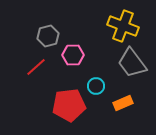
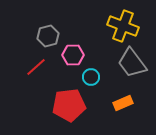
cyan circle: moved 5 px left, 9 px up
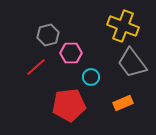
gray hexagon: moved 1 px up
pink hexagon: moved 2 px left, 2 px up
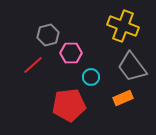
gray trapezoid: moved 4 px down
red line: moved 3 px left, 2 px up
orange rectangle: moved 5 px up
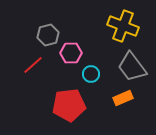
cyan circle: moved 3 px up
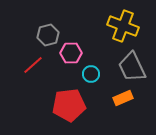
gray trapezoid: rotated 12 degrees clockwise
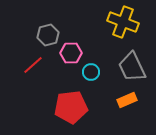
yellow cross: moved 4 px up
cyan circle: moved 2 px up
orange rectangle: moved 4 px right, 2 px down
red pentagon: moved 2 px right, 2 px down
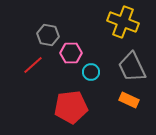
gray hexagon: rotated 25 degrees clockwise
orange rectangle: moved 2 px right; rotated 48 degrees clockwise
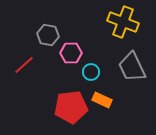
red line: moved 9 px left
orange rectangle: moved 27 px left
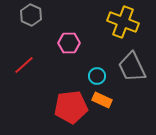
gray hexagon: moved 17 px left, 20 px up; rotated 15 degrees clockwise
pink hexagon: moved 2 px left, 10 px up
cyan circle: moved 6 px right, 4 px down
